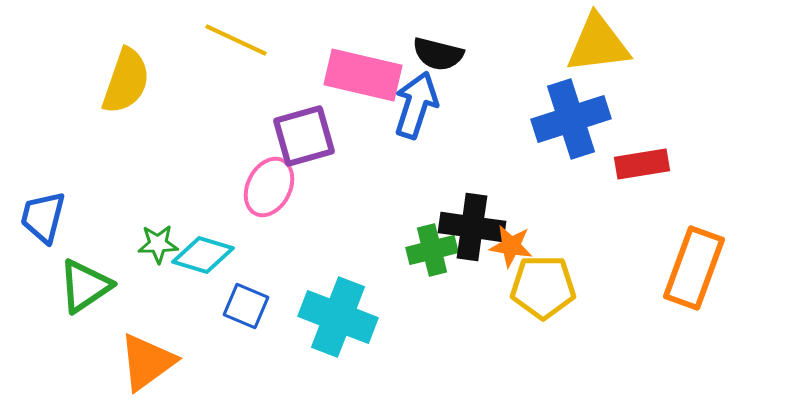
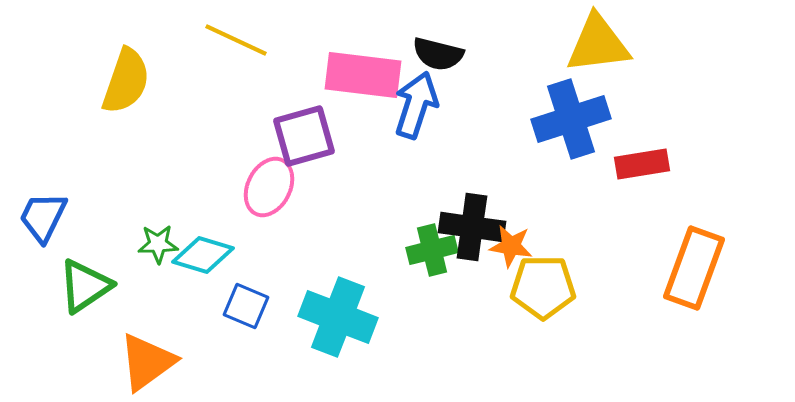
pink rectangle: rotated 6 degrees counterclockwise
blue trapezoid: rotated 12 degrees clockwise
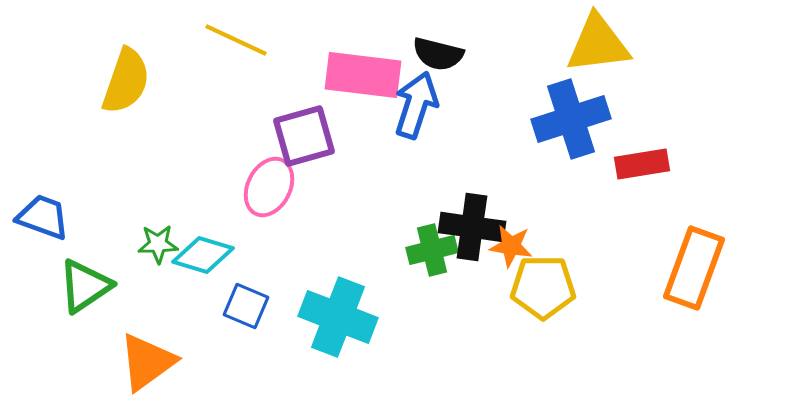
blue trapezoid: rotated 84 degrees clockwise
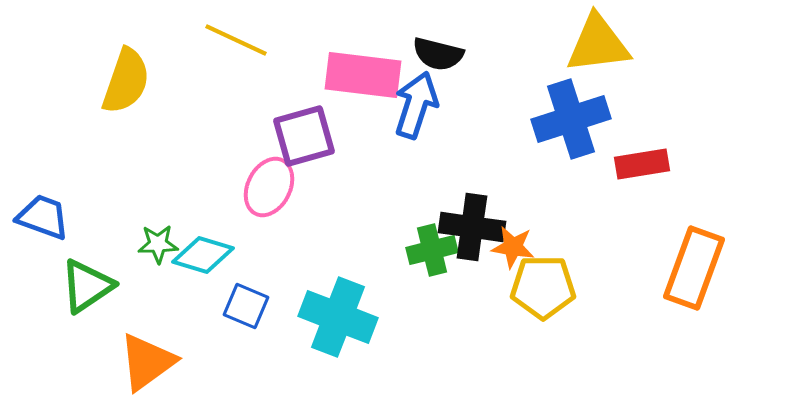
orange star: moved 2 px right, 1 px down
green triangle: moved 2 px right
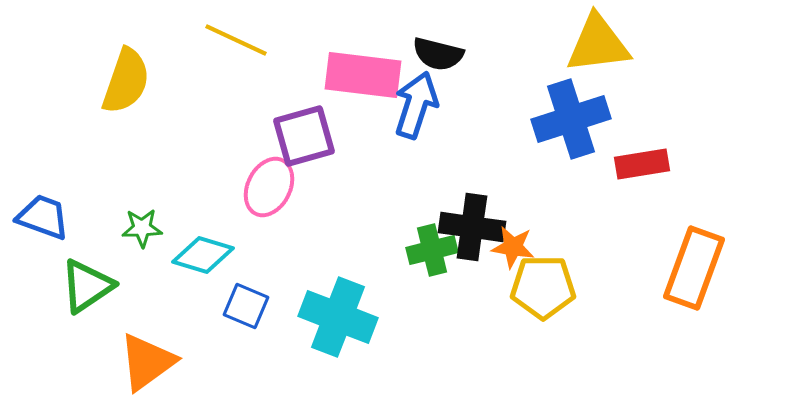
green star: moved 16 px left, 16 px up
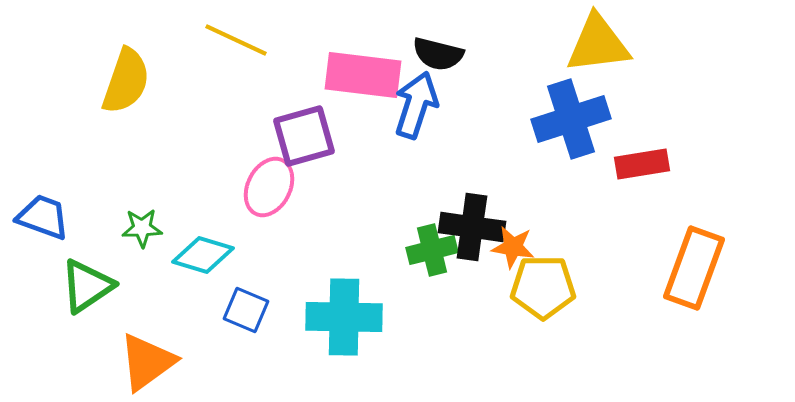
blue square: moved 4 px down
cyan cross: moved 6 px right; rotated 20 degrees counterclockwise
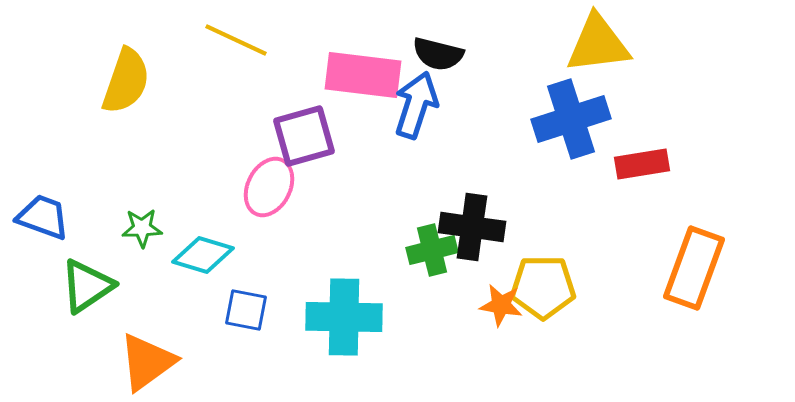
orange star: moved 12 px left, 58 px down
blue square: rotated 12 degrees counterclockwise
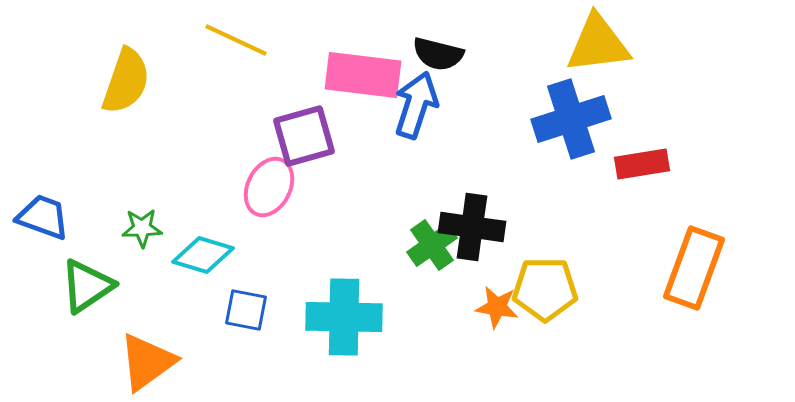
green cross: moved 5 px up; rotated 21 degrees counterclockwise
yellow pentagon: moved 2 px right, 2 px down
orange star: moved 4 px left, 2 px down
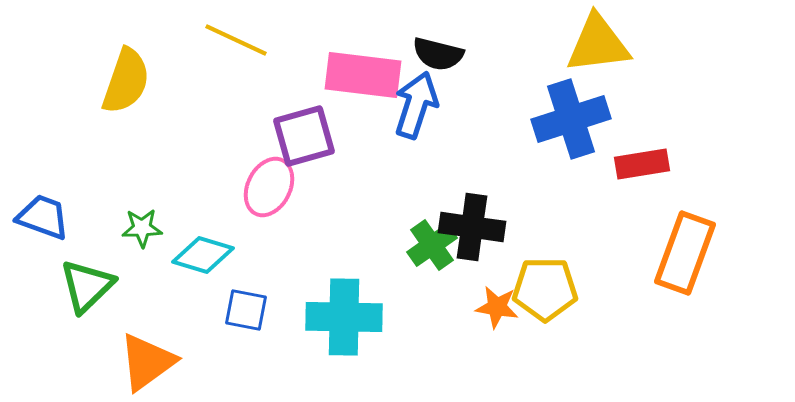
orange rectangle: moved 9 px left, 15 px up
green triangle: rotated 10 degrees counterclockwise
